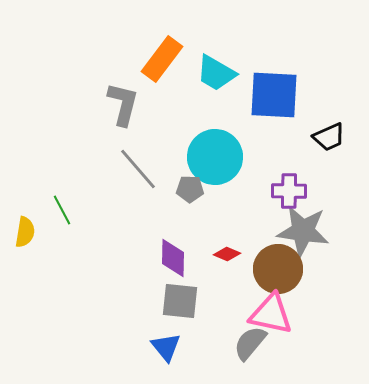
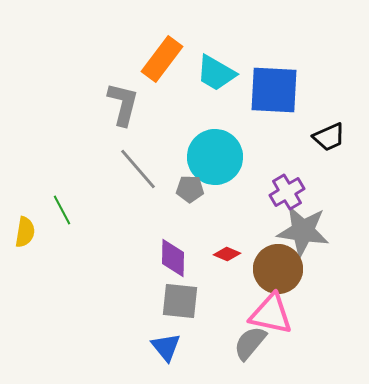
blue square: moved 5 px up
purple cross: moved 2 px left, 1 px down; rotated 32 degrees counterclockwise
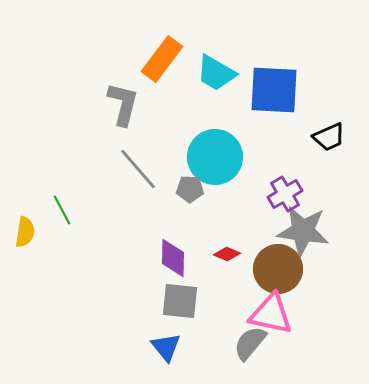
purple cross: moved 2 px left, 2 px down
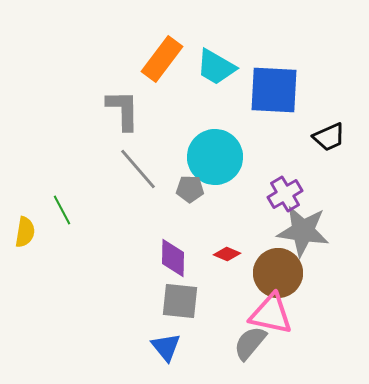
cyan trapezoid: moved 6 px up
gray L-shape: moved 6 px down; rotated 15 degrees counterclockwise
brown circle: moved 4 px down
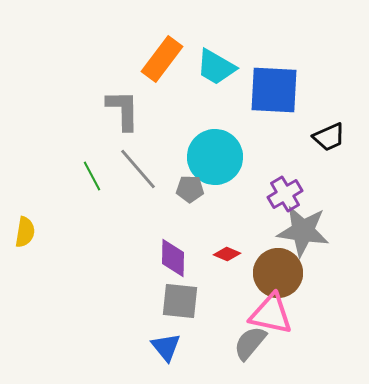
green line: moved 30 px right, 34 px up
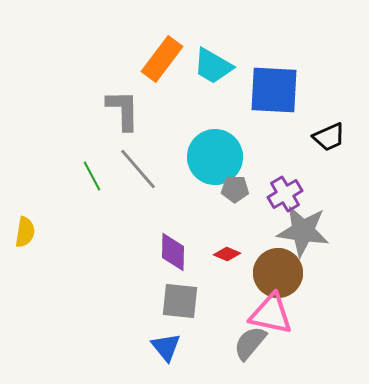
cyan trapezoid: moved 3 px left, 1 px up
gray pentagon: moved 45 px right
purple diamond: moved 6 px up
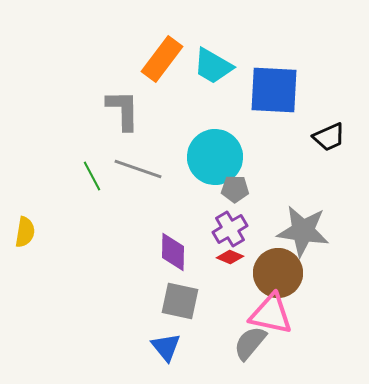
gray line: rotated 30 degrees counterclockwise
purple cross: moved 55 px left, 35 px down
red diamond: moved 3 px right, 3 px down
gray square: rotated 6 degrees clockwise
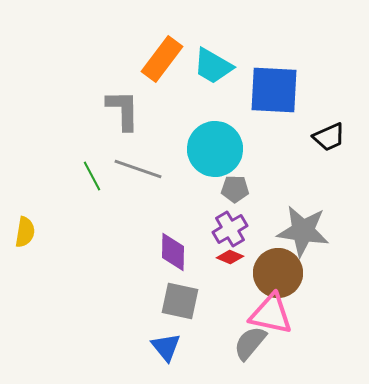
cyan circle: moved 8 px up
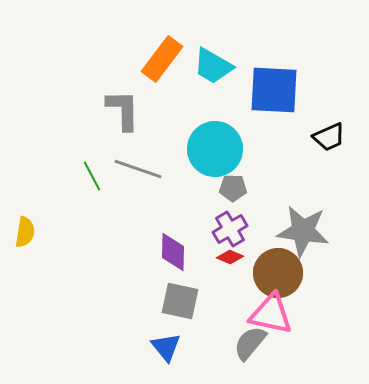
gray pentagon: moved 2 px left, 1 px up
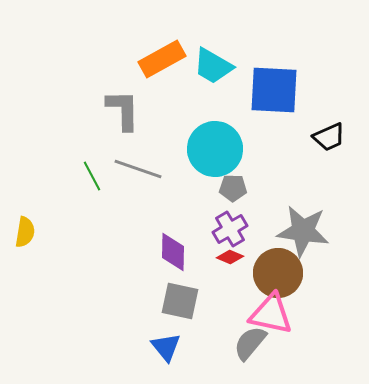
orange rectangle: rotated 24 degrees clockwise
